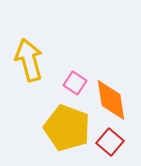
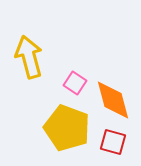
yellow arrow: moved 3 px up
orange diamond: moved 2 px right; rotated 6 degrees counterclockwise
red square: moved 3 px right; rotated 24 degrees counterclockwise
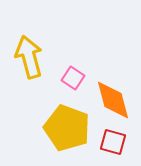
pink square: moved 2 px left, 5 px up
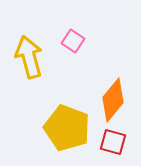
pink square: moved 37 px up
orange diamond: rotated 54 degrees clockwise
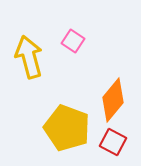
red square: rotated 12 degrees clockwise
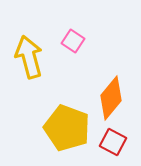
orange diamond: moved 2 px left, 2 px up
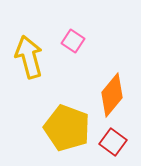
orange diamond: moved 1 px right, 3 px up
red square: rotated 8 degrees clockwise
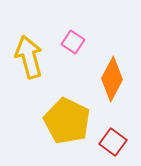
pink square: moved 1 px down
orange diamond: moved 16 px up; rotated 12 degrees counterclockwise
yellow pentagon: moved 7 px up; rotated 6 degrees clockwise
